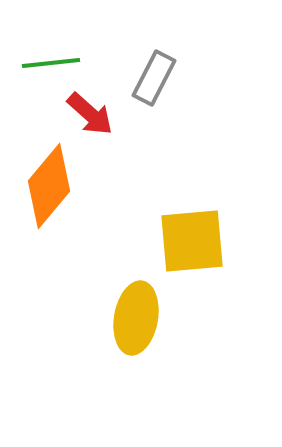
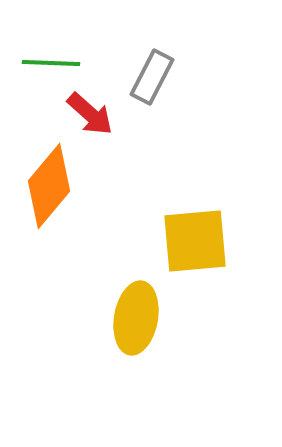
green line: rotated 8 degrees clockwise
gray rectangle: moved 2 px left, 1 px up
yellow square: moved 3 px right
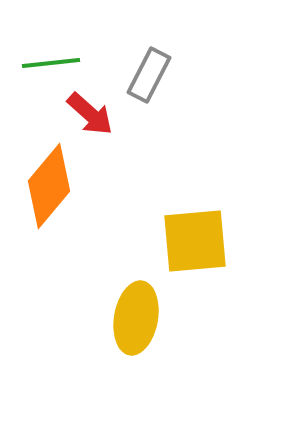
green line: rotated 8 degrees counterclockwise
gray rectangle: moved 3 px left, 2 px up
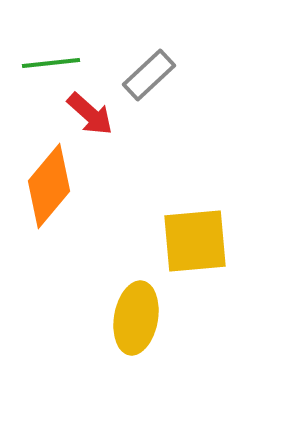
gray rectangle: rotated 20 degrees clockwise
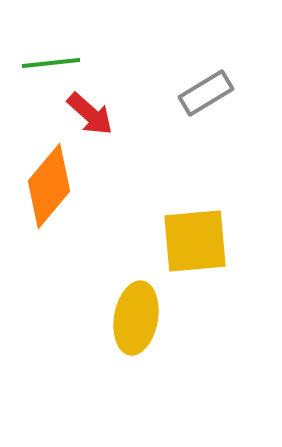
gray rectangle: moved 57 px right, 18 px down; rotated 12 degrees clockwise
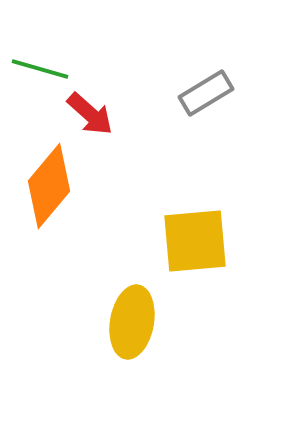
green line: moved 11 px left, 6 px down; rotated 22 degrees clockwise
yellow ellipse: moved 4 px left, 4 px down
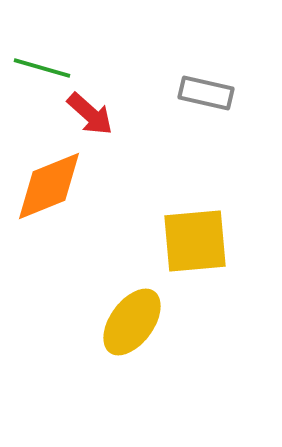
green line: moved 2 px right, 1 px up
gray rectangle: rotated 44 degrees clockwise
orange diamond: rotated 28 degrees clockwise
yellow ellipse: rotated 26 degrees clockwise
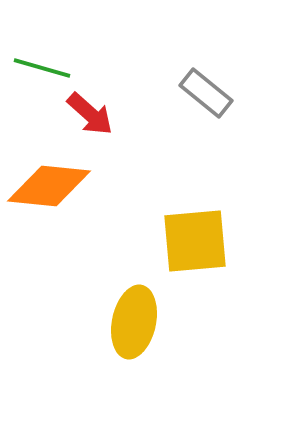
gray rectangle: rotated 26 degrees clockwise
orange diamond: rotated 28 degrees clockwise
yellow ellipse: moved 2 px right; rotated 24 degrees counterclockwise
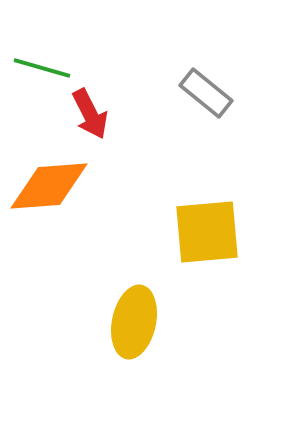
red arrow: rotated 21 degrees clockwise
orange diamond: rotated 10 degrees counterclockwise
yellow square: moved 12 px right, 9 px up
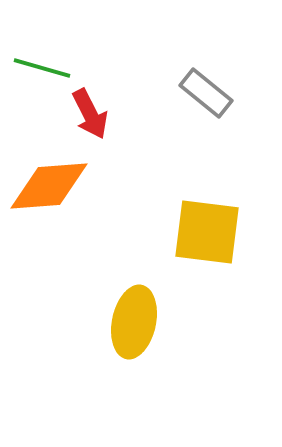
yellow square: rotated 12 degrees clockwise
